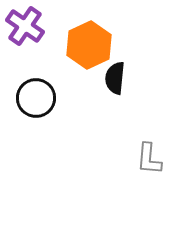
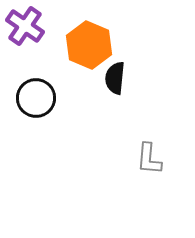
orange hexagon: rotated 12 degrees counterclockwise
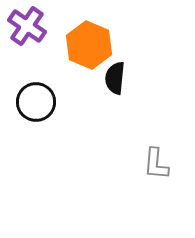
purple cross: moved 2 px right
black circle: moved 4 px down
gray L-shape: moved 7 px right, 5 px down
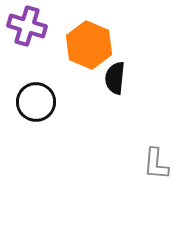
purple cross: rotated 18 degrees counterclockwise
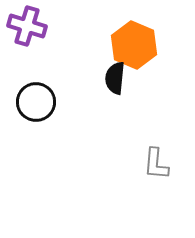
orange hexagon: moved 45 px right
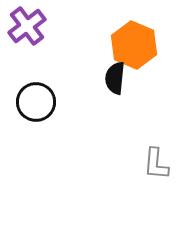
purple cross: rotated 36 degrees clockwise
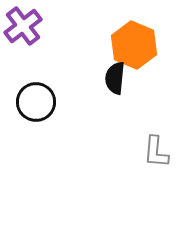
purple cross: moved 4 px left
gray L-shape: moved 12 px up
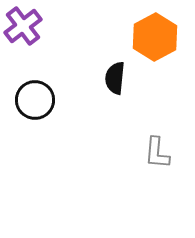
orange hexagon: moved 21 px right, 8 px up; rotated 9 degrees clockwise
black circle: moved 1 px left, 2 px up
gray L-shape: moved 1 px right, 1 px down
